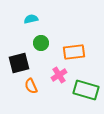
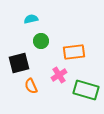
green circle: moved 2 px up
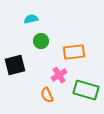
black square: moved 4 px left, 2 px down
orange semicircle: moved 16 px right, 9 px down
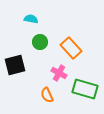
cyan semicircle: rotated 24 degrees clockwise
green circle: moved 1 px left, 1 px down
orange rectangle: moved 3 px left, 4 px up; rotated 55 degrees clockwise
pink cross: moved 2 px up; rotated 28 degrees counterclockwise
green rectangle: moved 1 px left, 1 px up
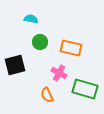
orange rectangle: rotated 35 degrees counterclockwise
